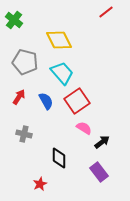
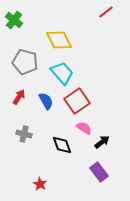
black diamond: moved 3 px right, 13 px up; rotated 20 degrees counterclockwise
red star: rotated 16 degrees counterclockwise
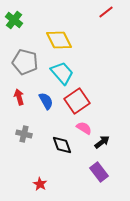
red arrow: rotated 49 degrees counterclockwise
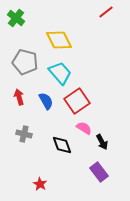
green cross: moved 2 px right, 2 px up
cyan trapezoid: moved 2 px left
black arrow: rotated 98 degrees clockwise
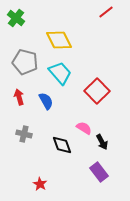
red square: moved 20 px right, 10 px up; rotated 10 degrees counterclockwise
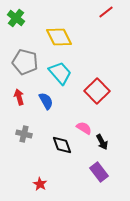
yellow diamond: moved 3 px up
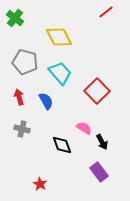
green cross: moved 1 px left
gray cross: moved 2 px left, 5 px up
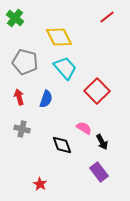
red line: moved 1 px right, 5 px down
cyan trapezoid: moved 5 px right, 5 px up
blue semicircle: moved 2 px up; rotated 48 degrees clockwise
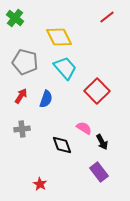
red arrow: moved 2 px right, 1 px up; rotated 49 degrees clockwise
gray cross: rotated 21 degrees counterclockwise
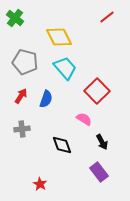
pink semicircle: moved 9 px up
